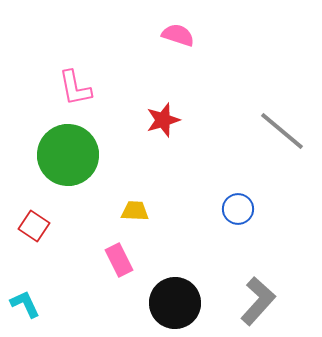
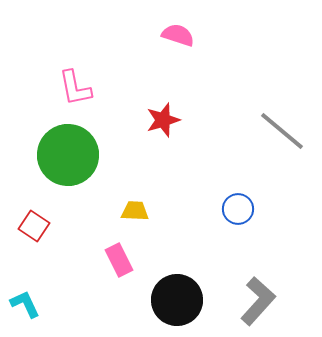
black circle: moved 2 px right, 3 px up
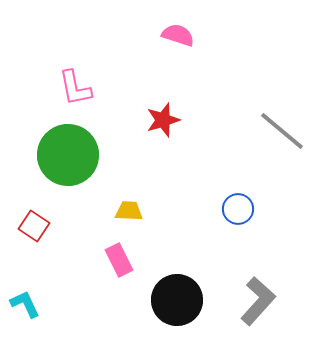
yellow trapezoid: moved 6 px left
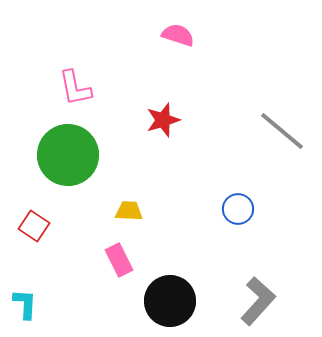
black circle: moved 7 px left, 1 px down
cyan L-shape: rotated 28 degrees clockwise
